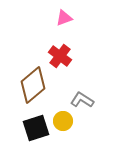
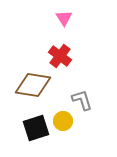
pink triangle: rotated 42 degrees counterclockwise
brown diamond: rotated 48 degrees clockwise
gray L-shape: rotated 40 degrees clockwise
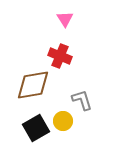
pink triangle: moved 1 px right, 1 px down
red cross: rotated 15 degrees counterclockwise
brown diamond: rotated 18 degrees counterclockwise
black square: rotated 12 degrees counterclockwise
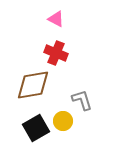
pink triangle: moved 9 px left; rotated 30 degrees counterclockwise
red cross: moved 4 px left, 3 px up
